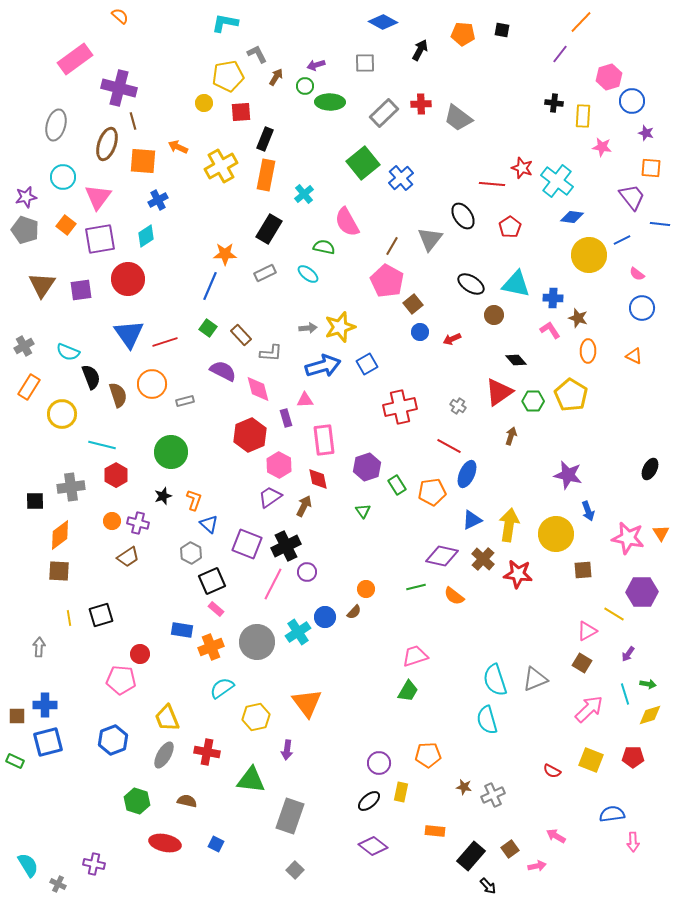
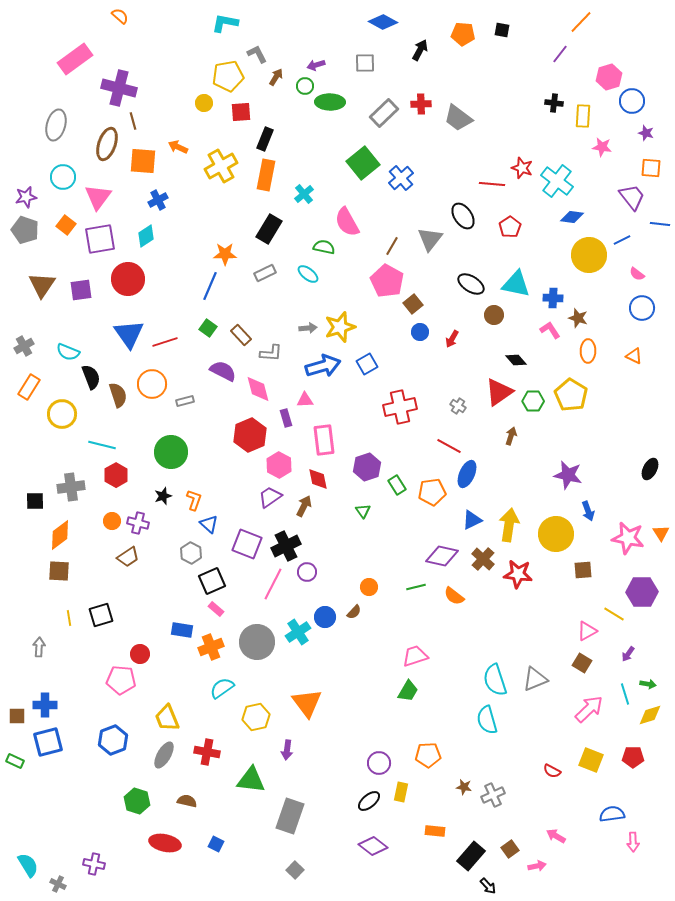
red arrow at (452, 339): rotated 36 degrees counterclockwise
orange circle at (366, 589): moved 3 px right, 2 px up
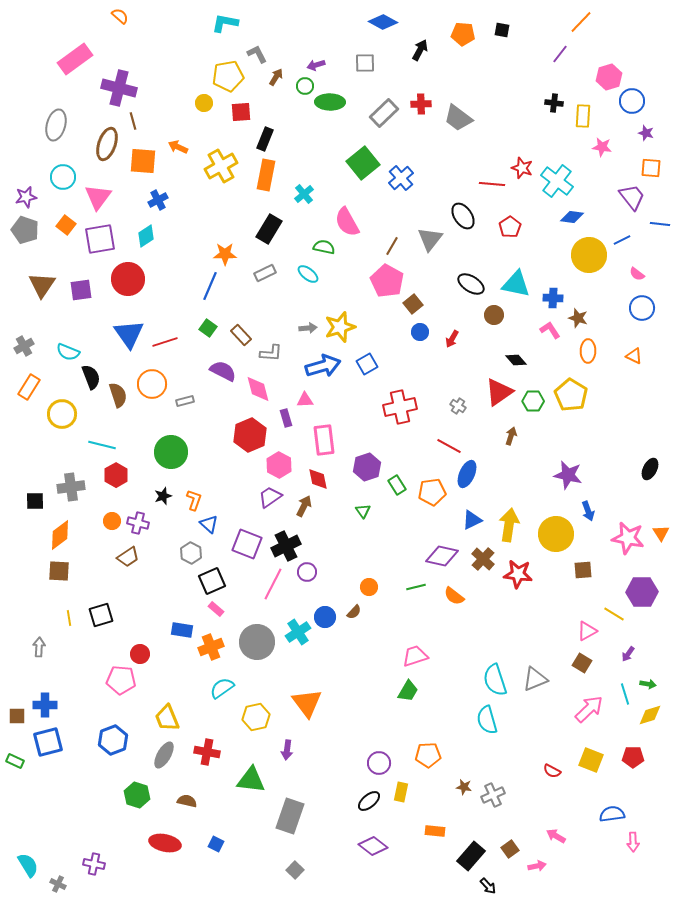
green hexagon at (137, 801): moved 6 px up
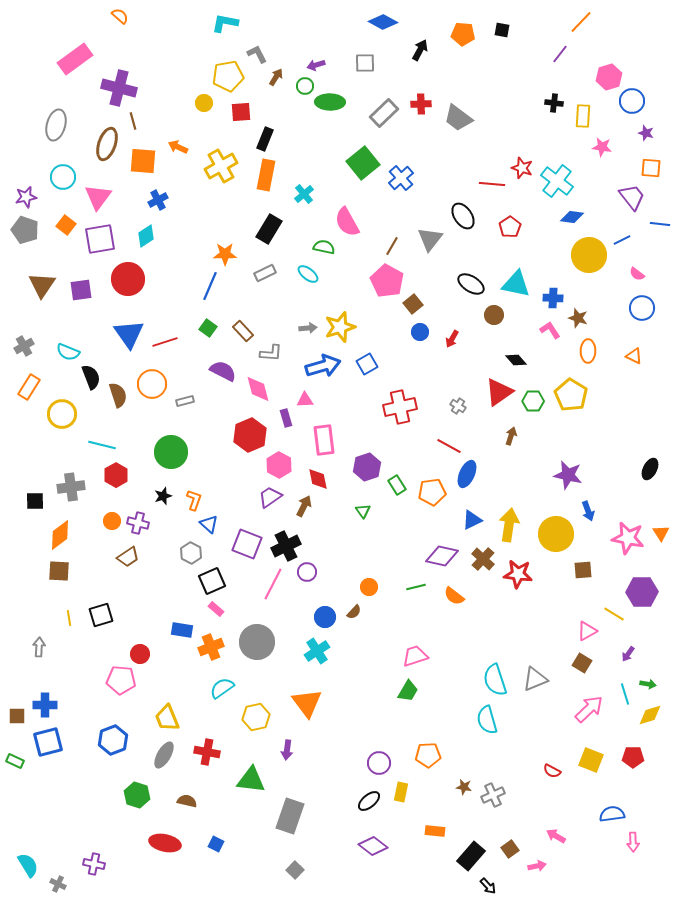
brown rectangle at (241, 335): moved 2 px right, 4 px up
cyan cross at (298, 632): moved 19 px right, 19 px down
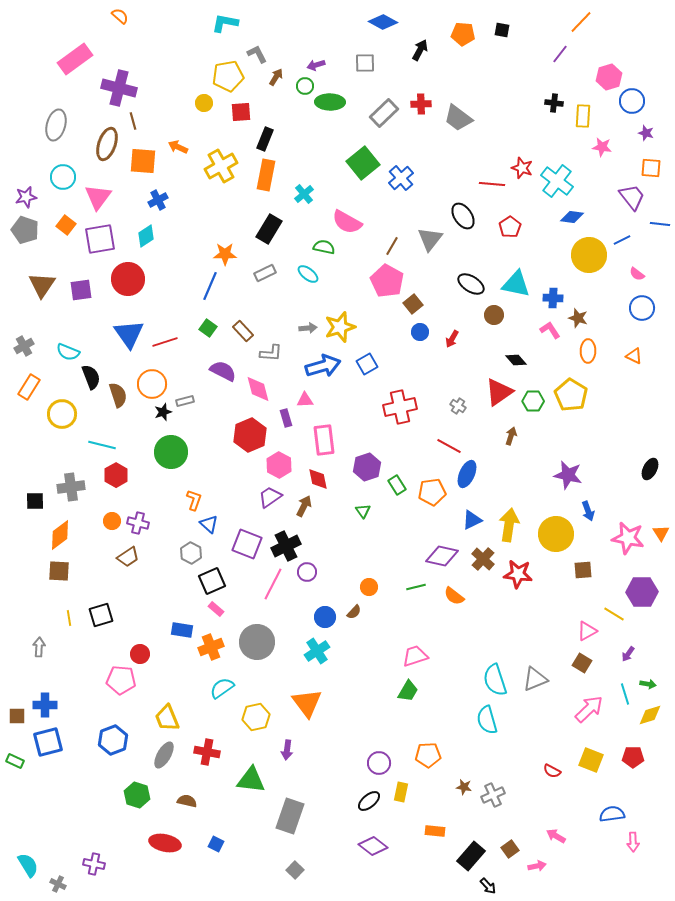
pink semicircle at (347, 222): rotated 32 degrees counterclockwise
black star at (163, 496): moved 84 px up
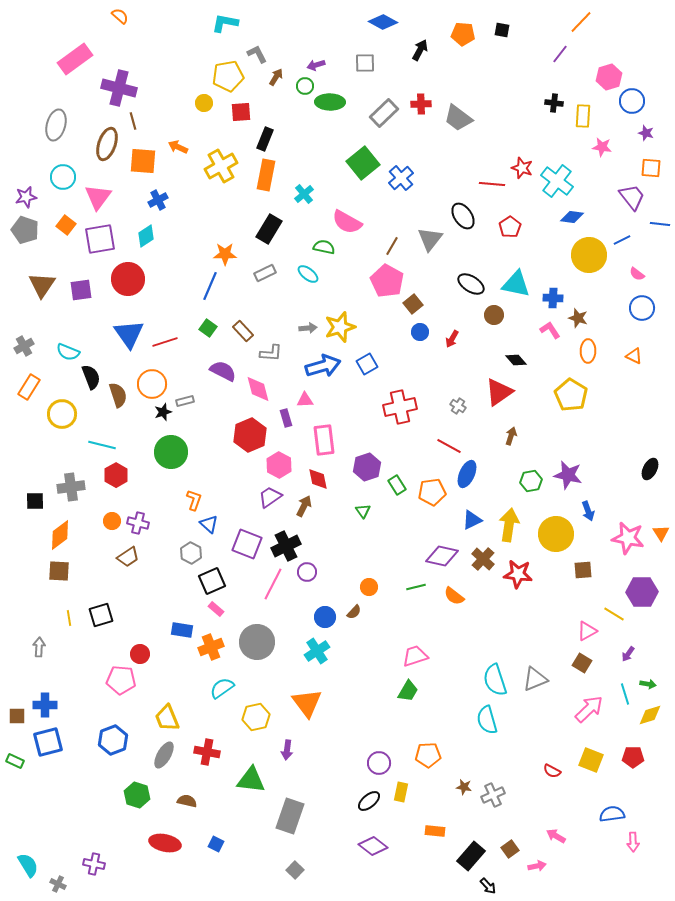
green hexagon at (533, 401): moved 2 px left, 80 px down; rotated 10 degrees counterclockwise
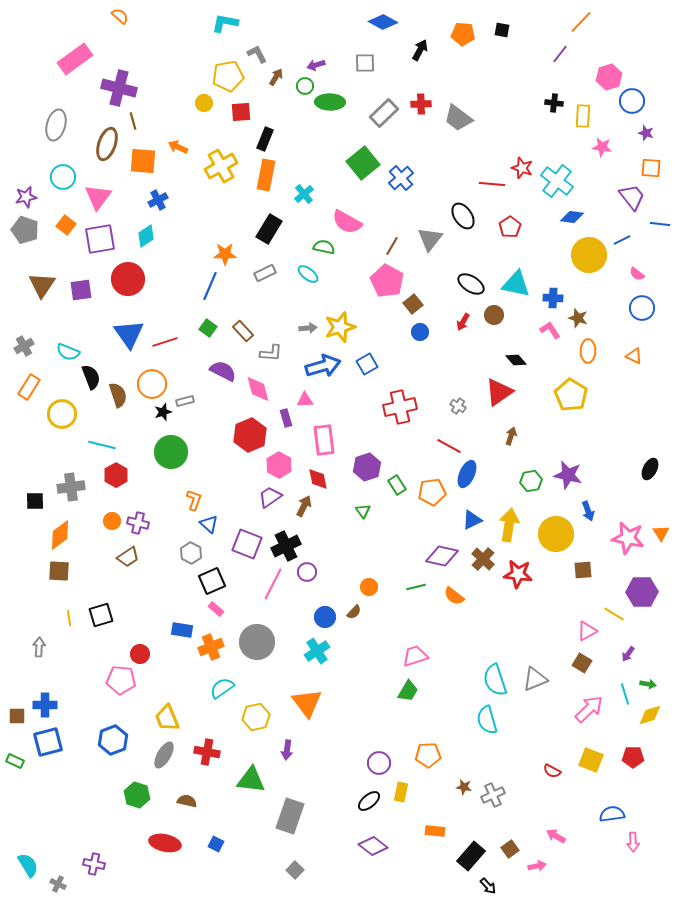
red arrow at (452, 339): moved 11 px right, 17 px up
